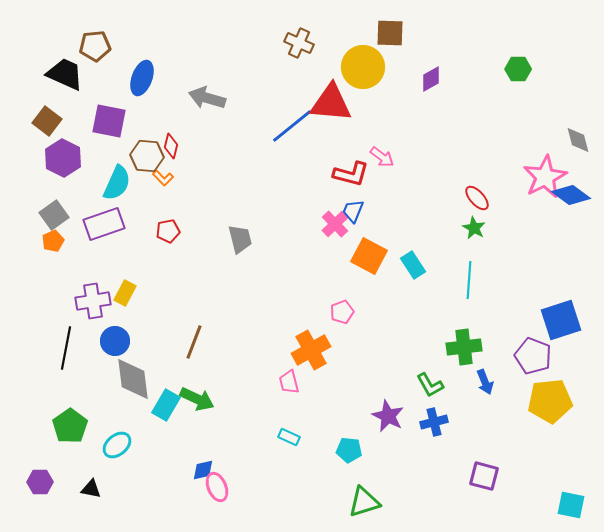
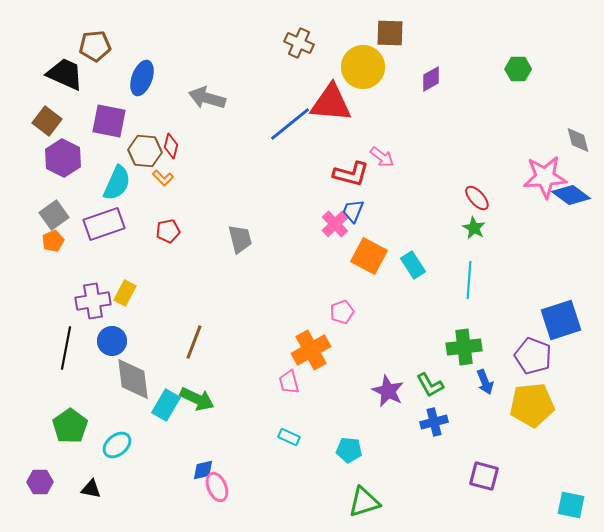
blue line at (292, 126): moved 2 px left, 2 px up
brown hexagon at (147, 156): moved 2 px left, 5 px up
pink star at (545, 177): rotated 24 degrees clockwise
blue circle at (115, 341): moved 3 px left
yellow pentagon at (550, 401): moved 18 px left, 4 px down
purple star at (388, 416): moved 25 px up
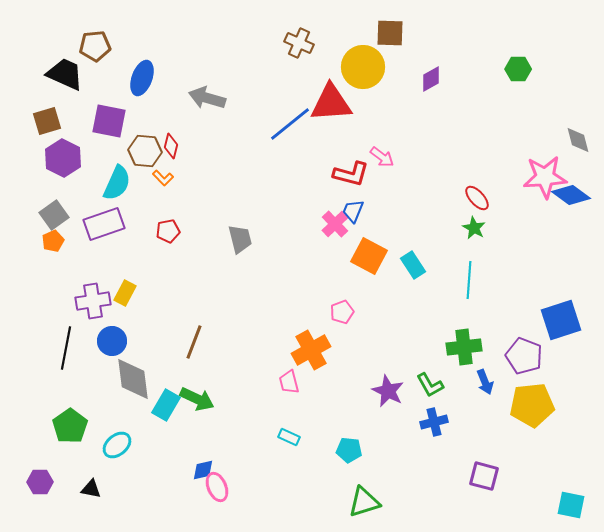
red triangle at (331, 103): rotated 9 degrees counterclockwise
brown square at (47, 121): rotated 36 degrees clockwise
purple pentagon at (533, 356): moved 9 px left
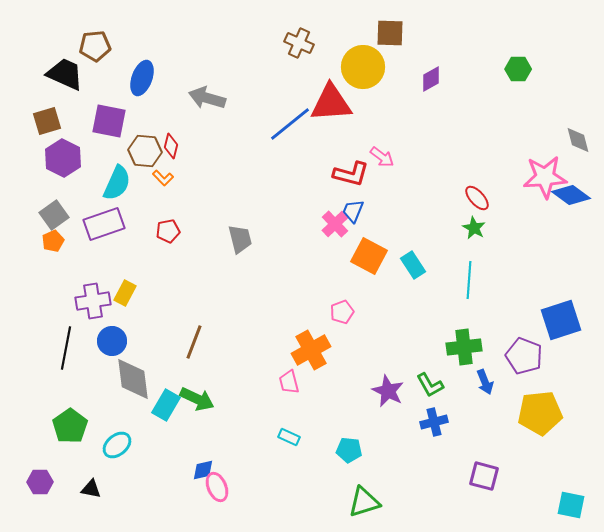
yellow pentagon at (532, 405): moved 8 px right, 8 px down
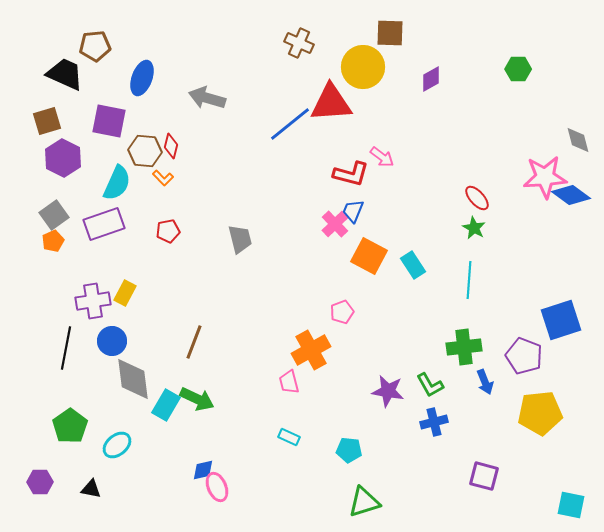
purple star at (388, 391): rotated 16 degrees counterclockwise
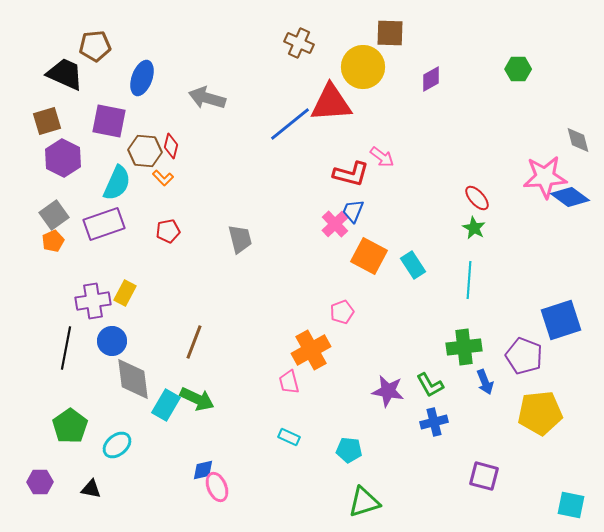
blue diamond at (571, 195): moved 1 px left, 2 px down
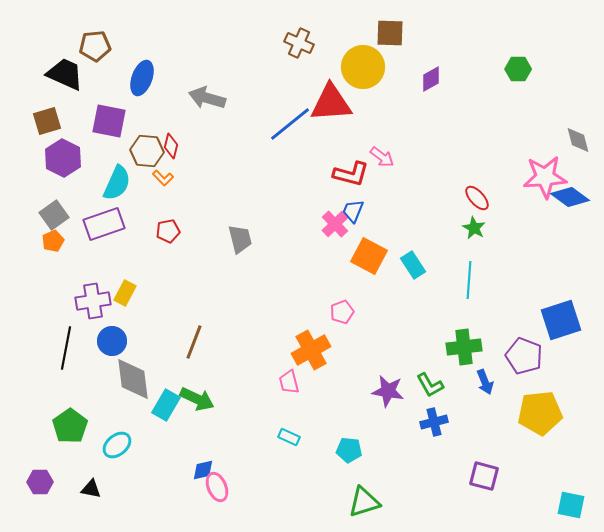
brown hexagon at (145, 151): moved 2 px right
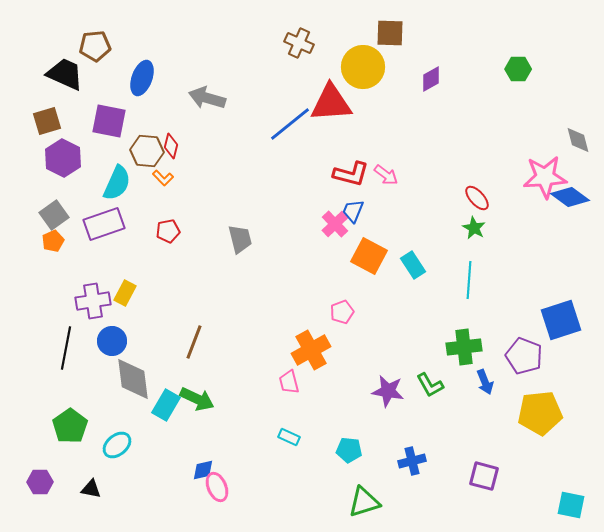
pink arrow at (382, 157): moved 4 px right, 18 px down
blue cross at (434, 422): moved 22 px left, 39 px down
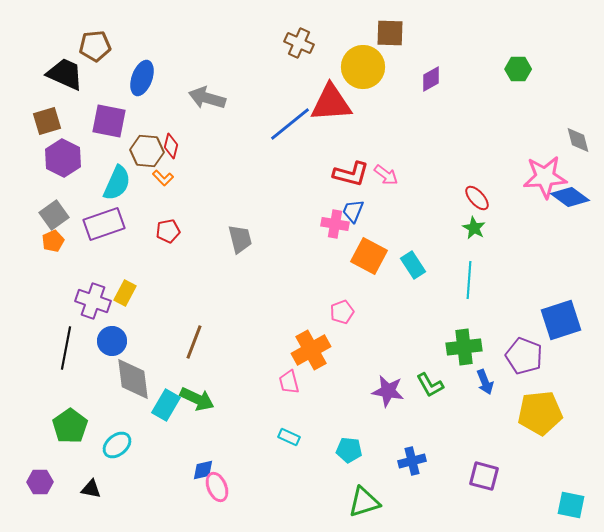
pink cross at (335, 224): rotated 36 degrees counterclockwise
purple cross at (93, 301): rotated 28 degrees clockwise
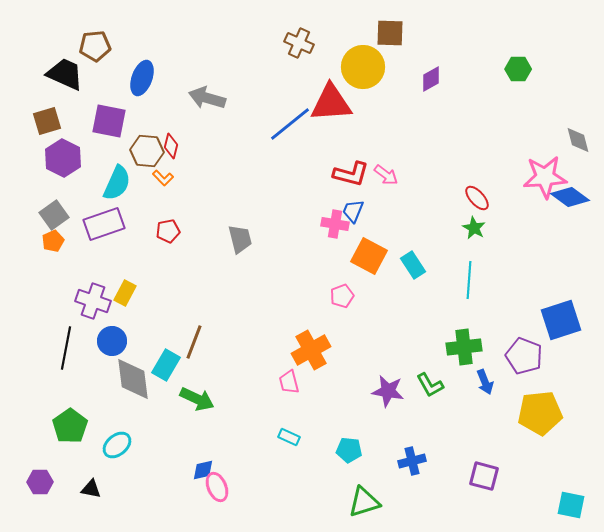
pink pentagon at (342, 312): moved 16 px up
cyan rectangle at (166, 405): moved 40 px up
